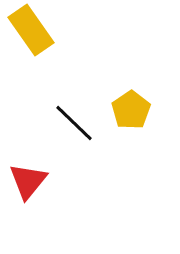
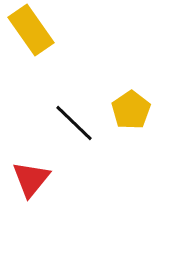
red triangle: moved 3 px right, 2 px up
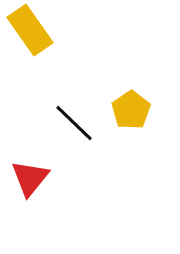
yellow rectangle: moved 1 px left
red triangle: moved 1 px left, 1 px up
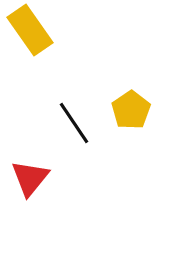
black line: rotated 12 degrees clockwise
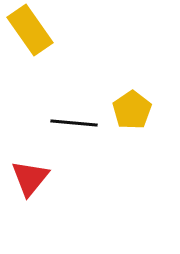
yellow pentagon: moved 1 px right
black line: rotated 51 degrees counterclockwise
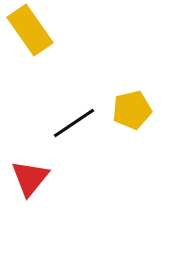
yellow pentagon: rotated 21 degrees clockwise
black line: rotated 39 degrees counterclockwise
